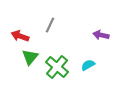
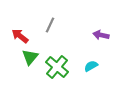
red arrow: rotated 18 degrees clockwise
cyan semicircle: moved 3 px right, 1 px down
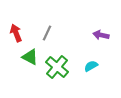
gray line: moved 3 px left, 8 px down
red arrow: moved 4 px left, 3 px up; rotated 30 degrees clockwise
green triangle: rotated 42 degrees counterclockwise
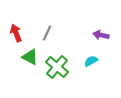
cyan semicircle: moved 5 px up
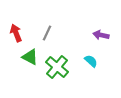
cyan semicircle: rotated 72 degrees clockwise
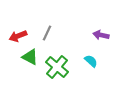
red arrow: moved 2 px right, 3 px down; rotated 90 degrees counterclockwise
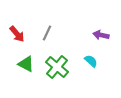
red arrow: moved 1 px left, 2 px up; rotated 108 degrees counterclockwise
green triangle: moved 4 px left, 7 px down
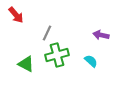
red arrow: moved 1 px left, 19 px up
green cross: moved 12 px up; rotated 35 degrees clockwise
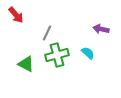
purple arrow: moved 6 px up
cyan semicircle: moved 3 px left, 8 px up
